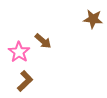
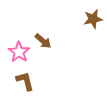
brown star: rotated 18 degrees counterclockwise
brown L-shape: rotated 60 degrees counterclockwise
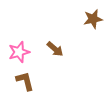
brown arrow: moved 12 px right, 8 px down
pink star: rotated 20 degrees clockwise
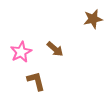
pink star: moved 2 px right; rotated 10 degrees counterclockwise
brown L-shape: moved 11 px right
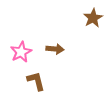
brown star: moved 1 px up; rotated 18 degrees counterclockwise
brown arrow: rotated 36 degrees counterclockwise
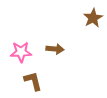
pink star: rotated 25 degrees clockwise
brown L-shape: moved 3 px left
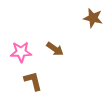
brown star: rotated 30 degrees counterclockwise
brown arrow: rotated 30 degrees clockwise
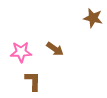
brown L-shape: rotated 15 degrees clockwise
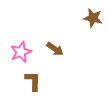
pink star: rotated 20 degrees counterclockwise
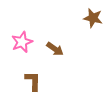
pink star: moved 1 px right, 10 px up
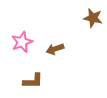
brown arrow: rotated 126 degrees clockwise
brown L-shape: rotated 90 degrees clockwise
